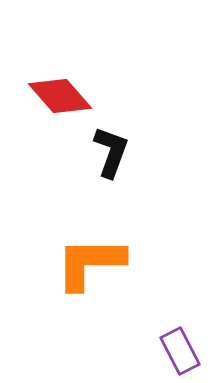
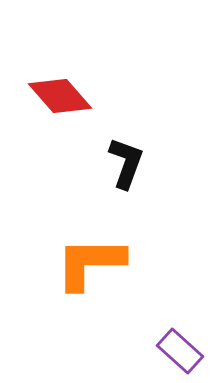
black L-shape: moved 15 px right, 11 px down
purple rectangle: rotated 21 degrees counterclockwise
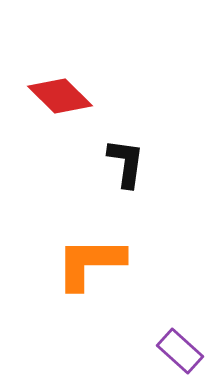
red diamond: rotated 4 degrees counterclockwise
black L-shape: rotated 12 degrees counterclockwise
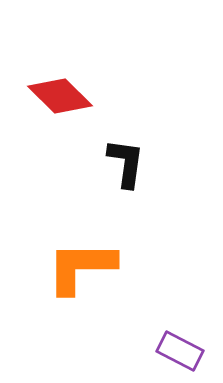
orange L-shape: moved 9 px left, 4 px down
purple rectangle: rotated 15 degrees counterclockwise
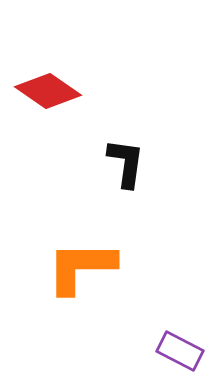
red diamond: moved 12 px left, 5 px up; rotated 10 degrees counterclockwise
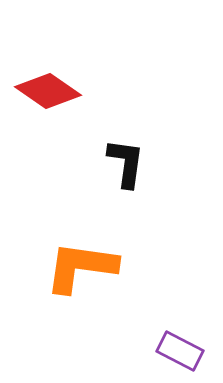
orange L-shape: rotated 8 degrees clockwise
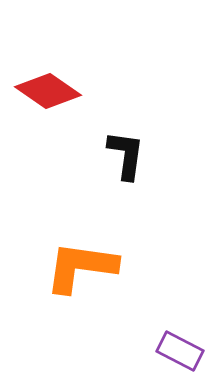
black L-shape: moved 8 px up
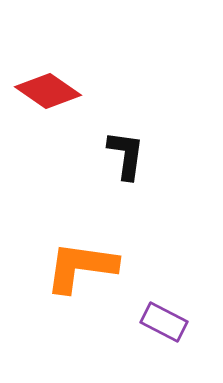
purple rectangle: moved 16 px left, 29 px up
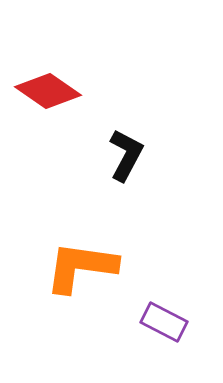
black L-shape: rotated 20 degrees clockwise
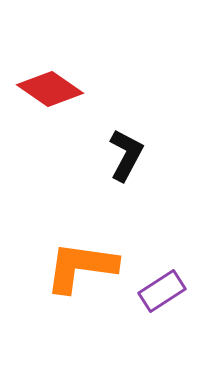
red diamond: moved 2 px right, 2 px up
purple rectangle: moved 2 px left, 31 px up; rotated 60 degrees counterclockwise
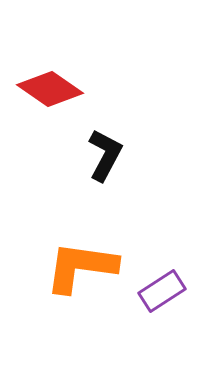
black L-shape: moved 21 px left
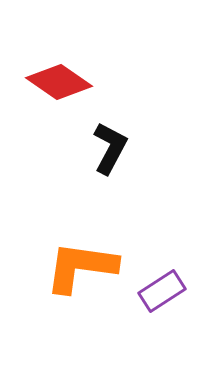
red diamond: moved 9 px right, 7 px up
black L-shape: moved 5 px right, 7 px up
